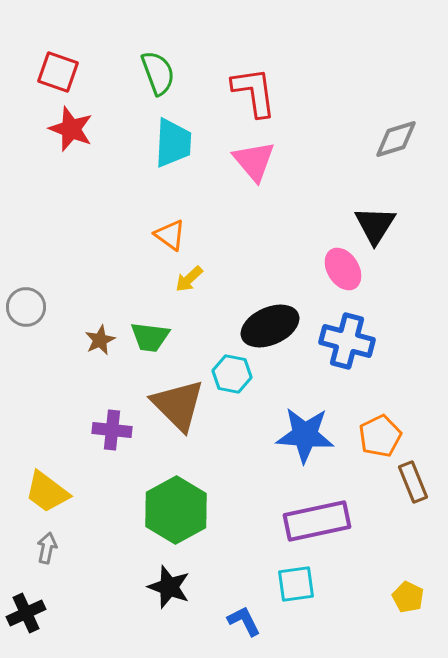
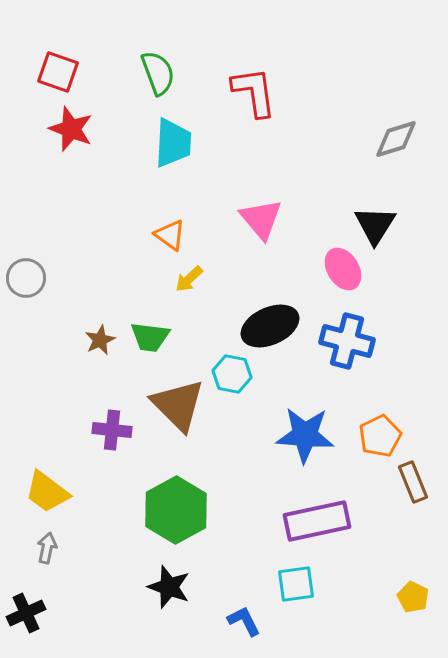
pink triangle: moved 7 px right, 58 px down
gray circle: moved 29 px up
yellow pentagon: moved 5 px right
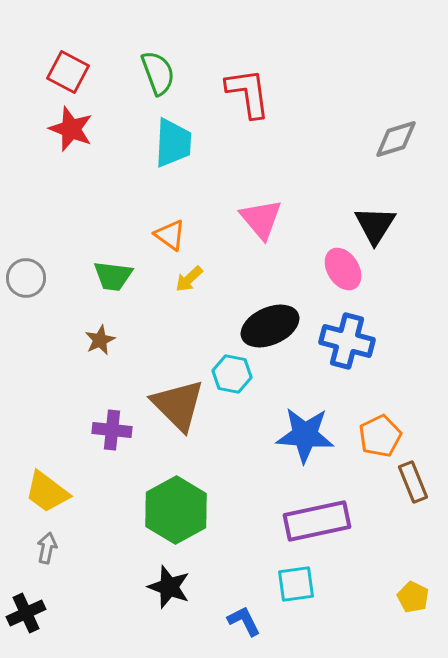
red square: moved 10 px right; rotated 9 degrees clockwise
red L-shape: moved 6 px left, 1 px down
green trapezoid: moved 37 px left, 61 px up
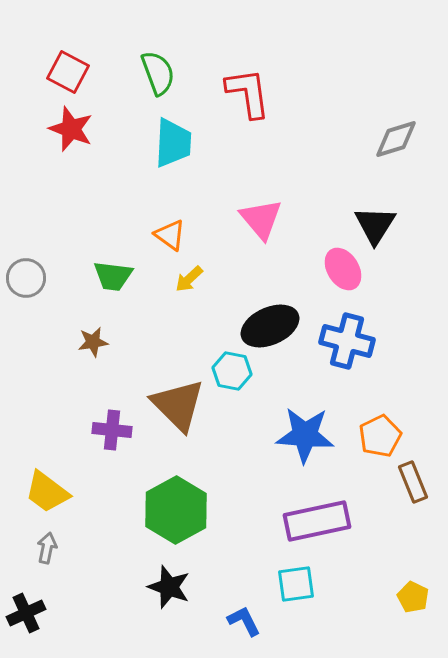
brown star: moved 7 px left, 2 px down; rotated 16 degrees clockwise
cyan hexagon: moved 3 px up
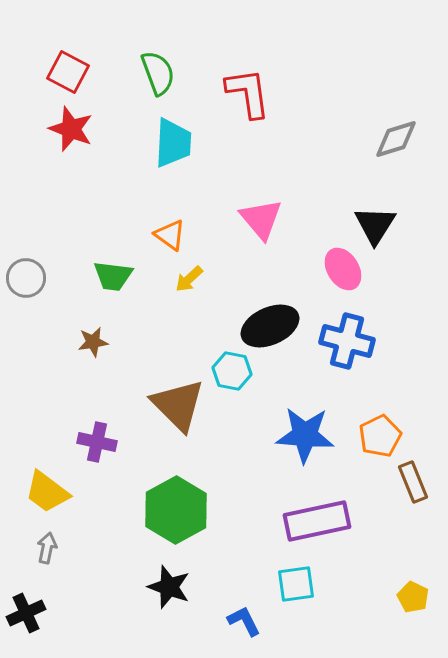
purple cross: moved 15 px left, 12 px down; rotated 6 degrees clockwise
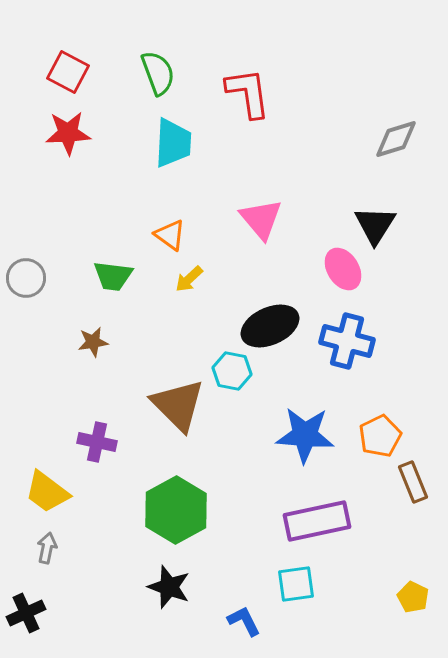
red star: moved 3 px left, 4 px down; rotated 24 degrees counterclockwise
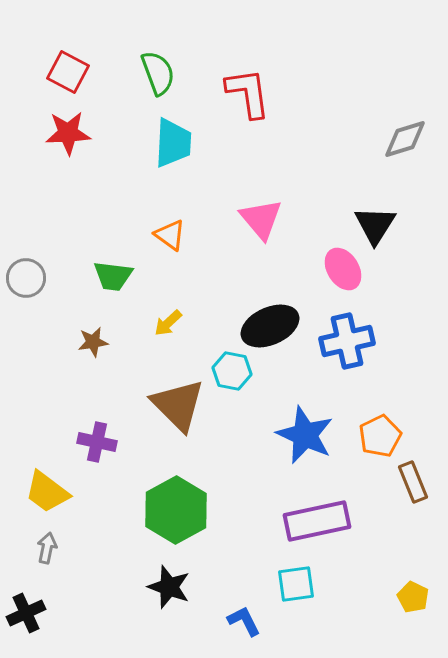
gray diamond: moved 9 px right
yellow arrow: moved 21 px left, 44 px down
blue cross: rotated 28 degrees counterclockwise
blue star: rotated 20 degrees clockwise
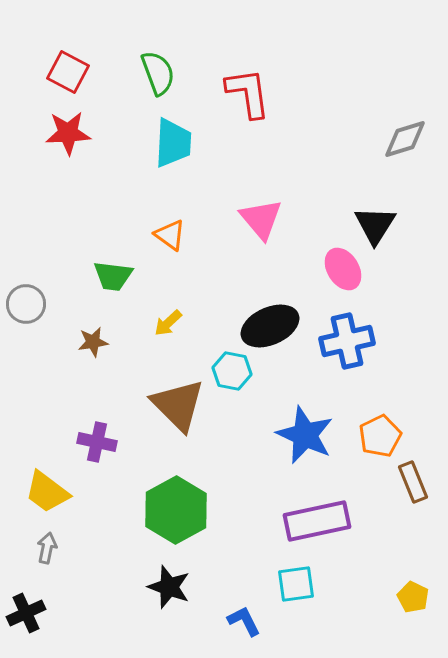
gray circle: moved 26 px down
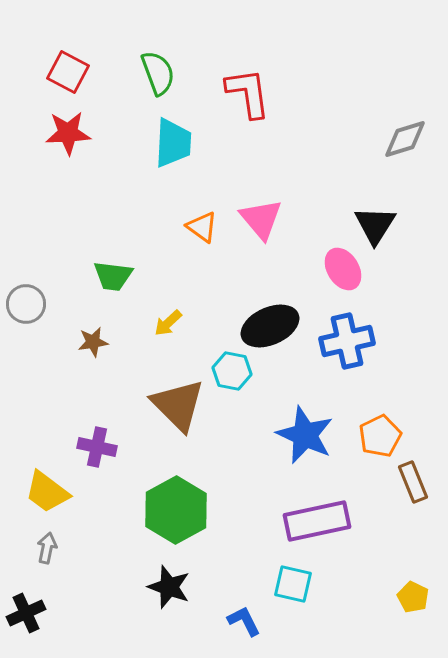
orange triangle: moved 32 px right, 8 px up
purple cross: moved 5 px down
cyan square: moved 3 px left; rotated 21 degrees clockwise
